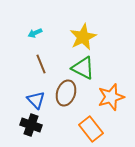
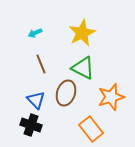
yellow star: moved 1 px left, 4 px up
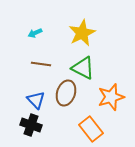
brown line: rotated 60 degrees counterclockwise
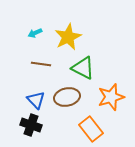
yellow star: moved 14 px left, 4 px down
brown ellipse: moved 1 px right, 4 px down; rotated 60 degrees clockwise
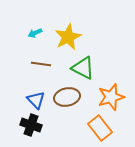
orange rectangle: moved 9 px right, 1 px up
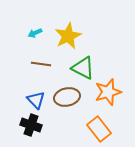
yellow star: moved 1 px up
orange star: moved 3 px left, 5 px up
orange rectangle: moved 1 px left, 1 px down
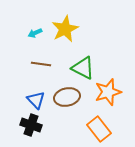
yellow star: moved 3 px left, 7 px up
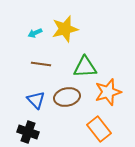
yellow star: rotated 12 degrees clockwise
green triangle: moved 2 px right, 1 px up; rotated 30 degrees counterclockwise
black cross: moved 3 px left, 7 px down
